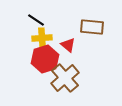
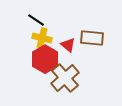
brown rectangle: moved 11 px down
yellow cross: rotated 18 degrees clockwise
red hexagon: rotated 12 degrees counterclockwise
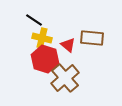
black line: moved 2 px left
red hexagon: rotated 12 degrees counterclockwise
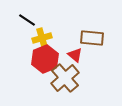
black line: moved 7 px left
yellow cross: rotated 30 degrees counterclockwise
red triangle: moved 7 px right, 10 px down
red hexagon: rotated 20 degrees clockwise
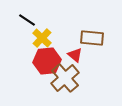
yellow cross: rotated 30 degrees counterclockwise
red hexagon: moved 2 px right, 2 px down; rotated 16 degrees clockwise
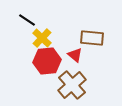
brown cross: moved 7 px right, 7 px down
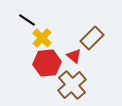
brown rectangle: rotated 50 degrees counterclockwise
red triangle: moved 1 px left, 1 px down
red hexagon: moved 2 px down
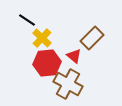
brown cross: moved 4 px left, 1 px up; rotated 20 degrees counterclockwise
